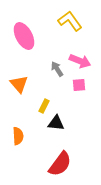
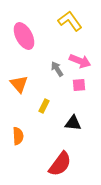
black triangle: moved 17 px right
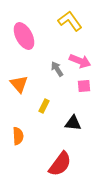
pink square: moved 5 px right, 1 px down
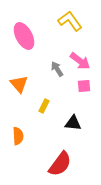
pink arrow: rotated 15 degrees clockwise
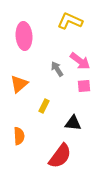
yellow L-shape: rotated 30 degrees counterclockwise
pink ellipse: rotated 24 degrees clockwise
orange triangle: rotated 30 degrees clockwise
orange semicircle: moved 1 px right
red semicircle: moved 8 px up
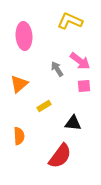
yellow rectangle: rotated 32 degrees clockwise
